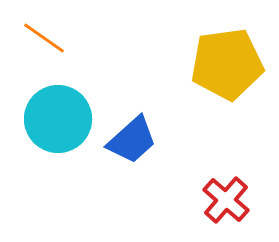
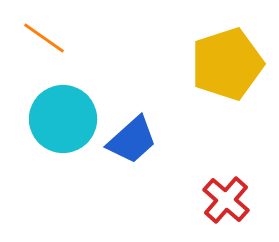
yellow pentagon: rotated 10 degrees counterclockwise
cyan circle: moved 5 px right
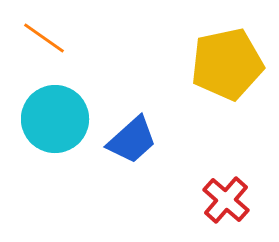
yellow pentagon: rotated 6 degrees clockwise
cyan circle: moved 8 px left
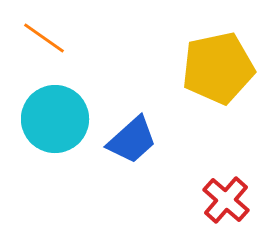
yellow pentagon: moved 9 px left, 4 px down
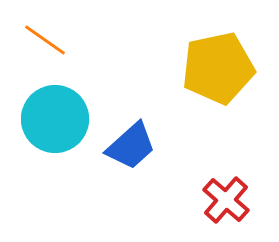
orange line: moved 1 px right, 2 px down
blue trapezoid: moved 1 px left, 6 px down
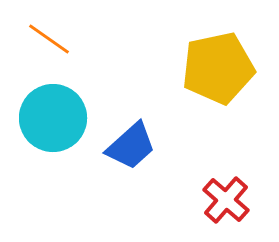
orange line: moved 4 px right, 1 px up
cyan circle: moved 2 px left, 1 px up
